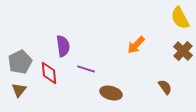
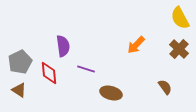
brown cross: moved 4 px left, 2 px up
brown triangle: rotated 35 degrees counterclockwise
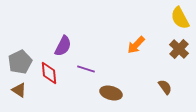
purple semicircle: rotated 35 degrees clockwise
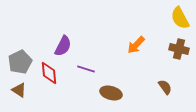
brown cross: rotated 30 degrees counterclockwise
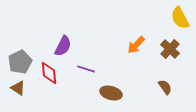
brown cross: moved 9 px left; rotated 30 degrees clockwise
brown triangle: moved 1 px left, 2 px up
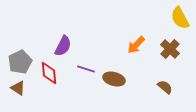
brown semicircle: rotated 14 degrees counterclockwise
brown ellipse: moved 3 px right, 14 px up
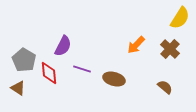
yellow semicircle: rotated 120 degrees counterclockwise
gray pentagon: moved 4 px right, 2 px up; rotated 15 degrees counterclockwise
purple line: moved 4 px left
